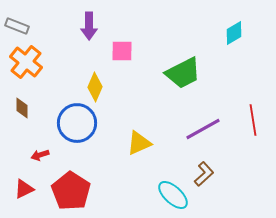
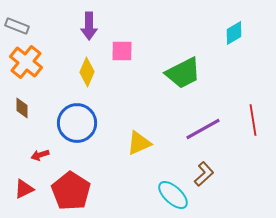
yellow diamond: moved 8 px left, 15 px up
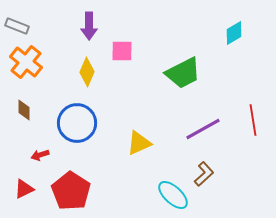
brown diamond: moved 2 px right, 2 px down
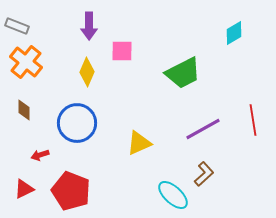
red pentagon: rotated 12 degrees counterclockwise
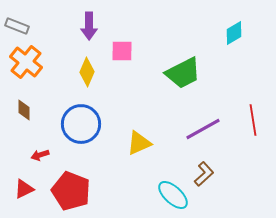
blue circle: moved 4 px right, 1 px down
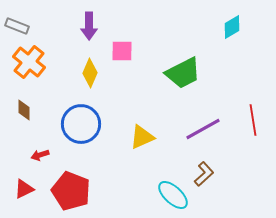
cyan diamond: moved 2 px left, 6 px up
orange cross: moved 3 px right
yellow diamond: moved 3 px right, 1 px down
yellow triangle: moved 3 px right, 6 px up
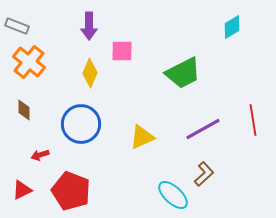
red triangle: moved 2 px left, 1 px down
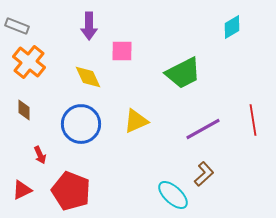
yellow diamond: moved 2 px left, 4 px down; rotated 48 degrees counterclockwise
yellow triangle: moved 6 px left, 16 px up
red arrow: rotated 96 degrees counterclockwise
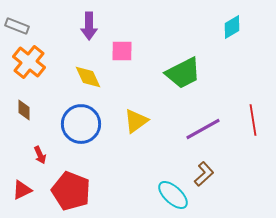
yellow triangle: rotated 12 degrees counterclockwise
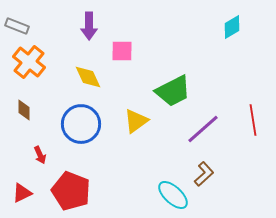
green trapezoid: moved 10 px left, 18 px down
purple line: rotated 12 degrees counterclockwise
red triangle: moved 3 px down
